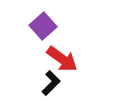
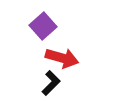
red arrow: moved 1 px up; rotated 20 degrees counterclockwise
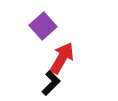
red arrow: rotated 76 degrees counterclockwise
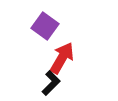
purple square: moved 2 px right; rotated 12 degrees counterclockwise
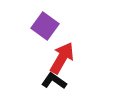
black L-shape: moved 3 px right, 2 px up; rotated 100 degrees counterclockwise
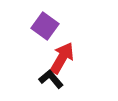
black L-shape: moved 3 px left, 2 px up; rotated 15 degrees clockwise
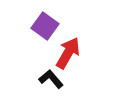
red arrow: moved 6 px right, 5 px up
